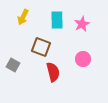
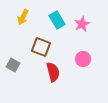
cyan rectangle: rotated 30 degrees counterclockwise
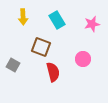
yellow arrow: rotated 28 degrees counterclockwise
pink star: moved 10 px right; rotated 14 degrees clockwise
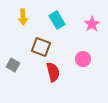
pink star: rotated 21 degrees counterclockwise
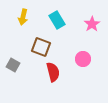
yellow arrow: rotated 14 degrees clockwise
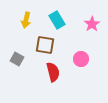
yellow arrow: moved 3 px right, 3 px down
brown square: moved 4 px right, 2 px up; rotated 12 degrees counterclockwise
pink circle: moved 2 px left
gray square: moved 4 px right, 6 px up
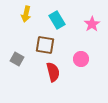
yellow arrow: moved 6 px up
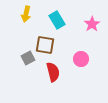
gray square: moved 11 px right, 1 px up; rotated 32 degrees clockwise
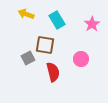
yellow arrow: rotated 98 degrees clockwise
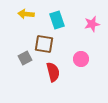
yellow arrow: rotated 14 degrees counterclockwise
cyan rectangle: rotated 12 degrees clockwise
pink star: rotated 21 degrees clockwise
brown square: moved 1 px left, 1 px up
gray square: moved 3 px left
